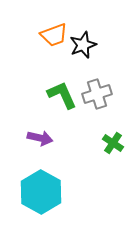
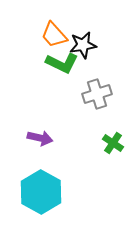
orange trapezoid: rotated 68 degrees clockwise
black star: rotated 12 degrees clockwise
green L-shape: moved 32 px up; rotated 140 degrees clockwise
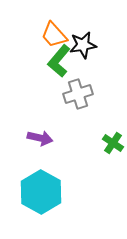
green L-shape: moved 3 px left, 2 px up; rotated 104 degrees clockwise
gray cross: moved 19 px left
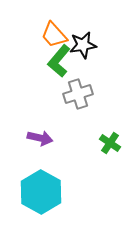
green cross: moved 3 px left
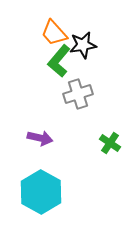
orange trapezoid: moved 2 px up
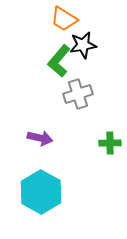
orange trapezoid: moved 10 px right, 14 px up; rotated 16 degrees counterclockwise
green cross: rotated 35 degrees counterclockwise
